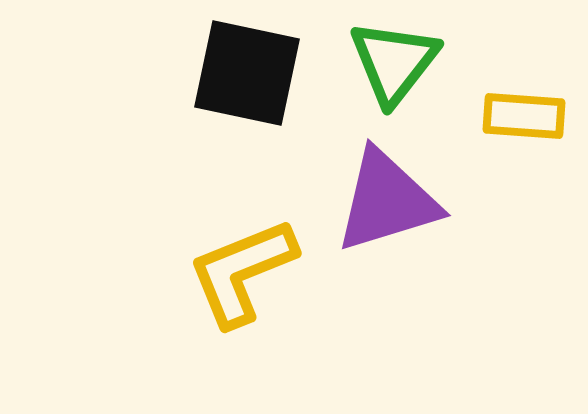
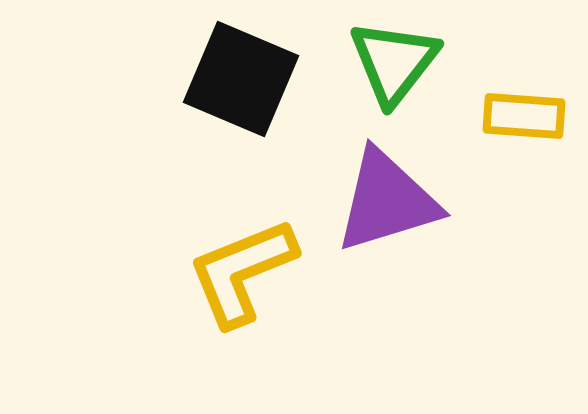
black square: moved 6 px left, 6 px down; rotated 11 degrees clockwise
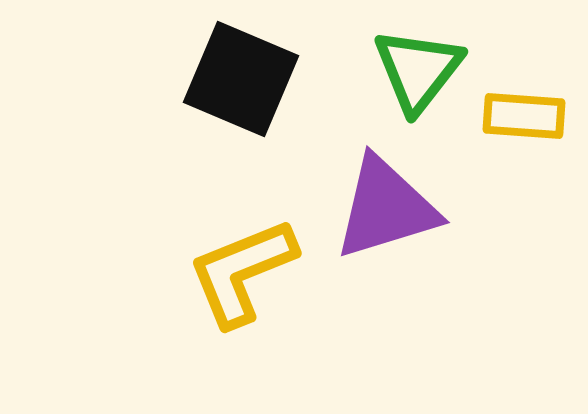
green triangle: moved 24 px right, 8 px down
purple triangle: moved 1 px left, 7 px down
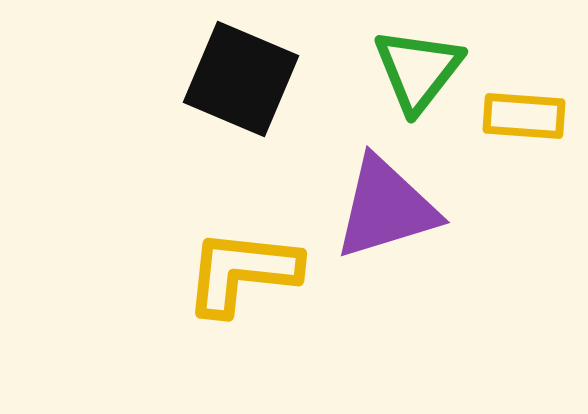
yellow L-shape: rotated 28 degrees clockwise
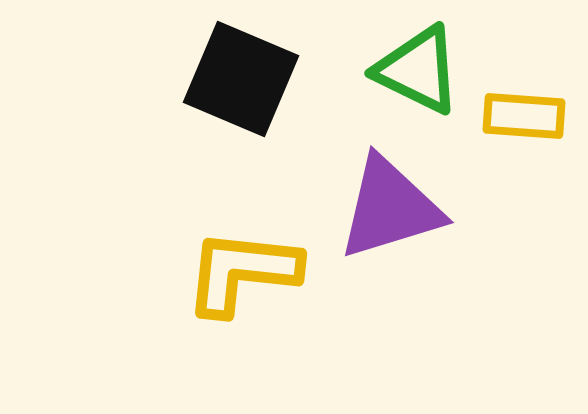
green triangle: rotated 42 degrees counterclockwise
purple triangle: moved 4 px right
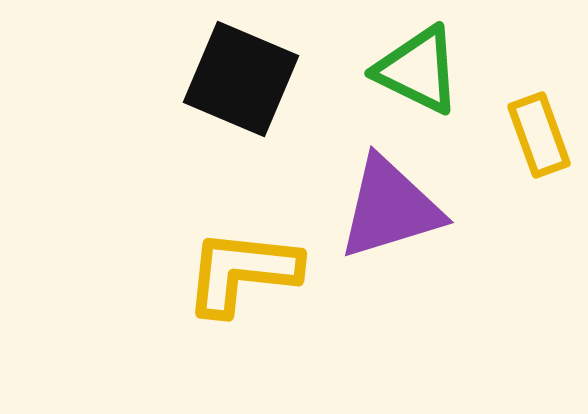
yellow rectangle: moved 15 px right, 19 px down; rotated 66 degrees clockwise
